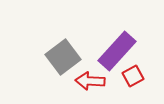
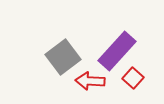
red square: moved 2 px down; rotated 20 degrees counterclockwise
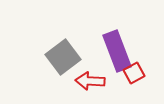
purple rectangle: rotated 63 degrees counterclockwise
red square: moved 1 px right, 5 px up; rotated 20 degrees clockwise
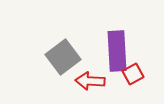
purple rectangle: rotated 18 degrees clockwise
red square: moved 1 px left, 1 px down
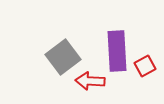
red square: moved 12 px right, 8 px up
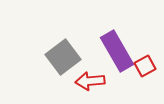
purple rectangle: rotated 27 degrees counterclockwise
red arrow: rotated 8 degrees counterclockwise
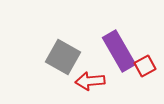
purple rectangle: moved 2 px right
gray square: rotated 24 degrees counterclockwise
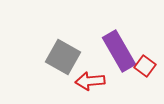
red square: rotated 25 degrees counterclockwise
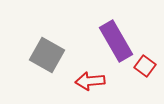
purple rectangle: moved 3 px left, 10 px up
gray square: moved 16 px left, 2 px up
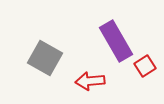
gray square: moved 2 px left, 3 px down
red square: rotated 20 degrees clockwise
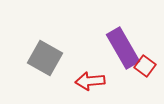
purple rectangle: moved 7 px right, 7 px down
red square: rotated 20 degrees counterclockwise
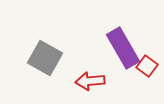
red square: moved 2 px right
